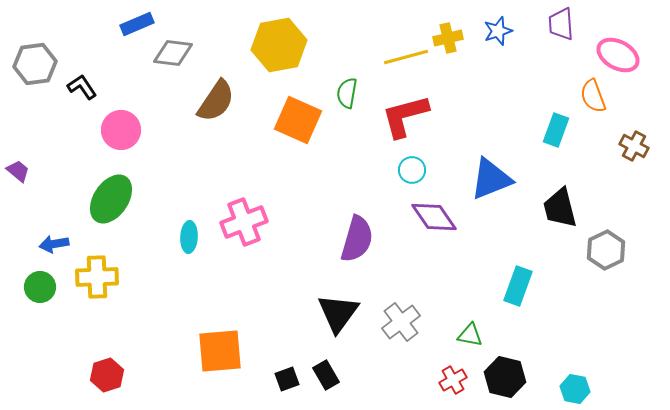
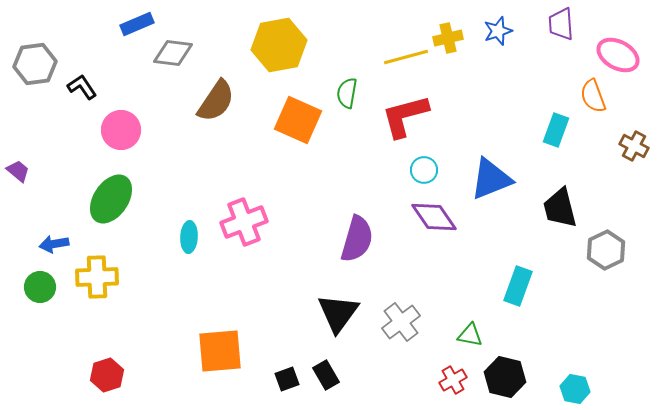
cyan circle at (412, 170): moved 12 px right
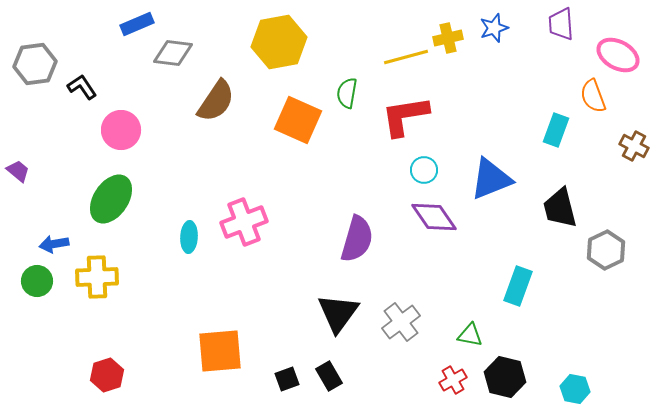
blue star at (498, 31): moved 4 px left, 3 px up
yellow hexagon at (279, 45): moved 3 px up
red L-shape at (405, 116): rotated 6 degrees clockwise
green circle at (40, 287): moved 3 px left, 6 px up
black rectangle at (326, 375): moved 3 px right, 1 px down
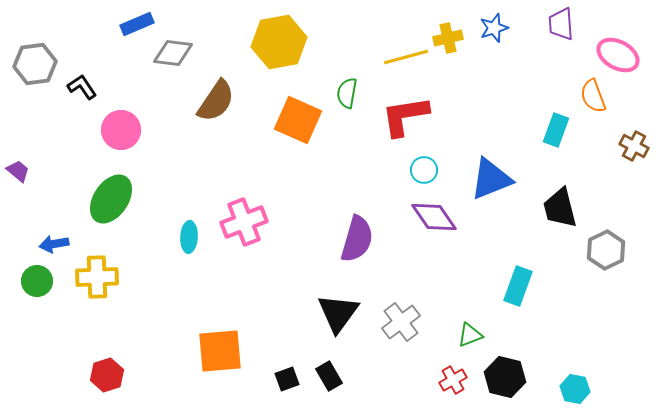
green triangle at (470, 335): rotated 32 degrees counterclockwise
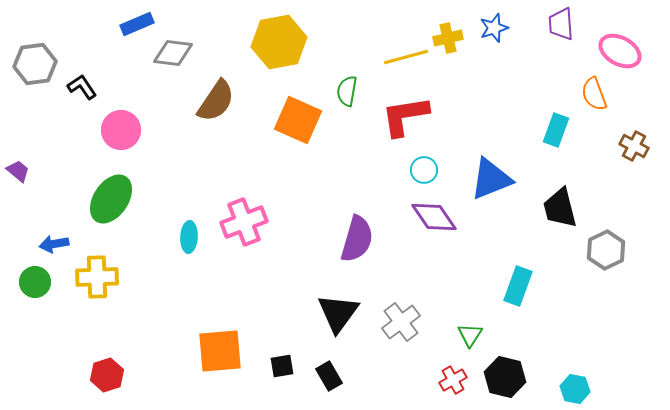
pink ellipse at (618, 55): moved 2 px right, 4 px up
green semicircle at (347, 93): moved 2 px up
orange semicircle at (593, 96): moved 1 px right, 2 px up
green circle at (37, 281): moved 2 px left, 1 px down
green triangle at (470, 335): rotated 36 degrees counterclockwise
black square at (287, 379): moved 5 px left, 13 px up; rotated 10 degrees clockwise
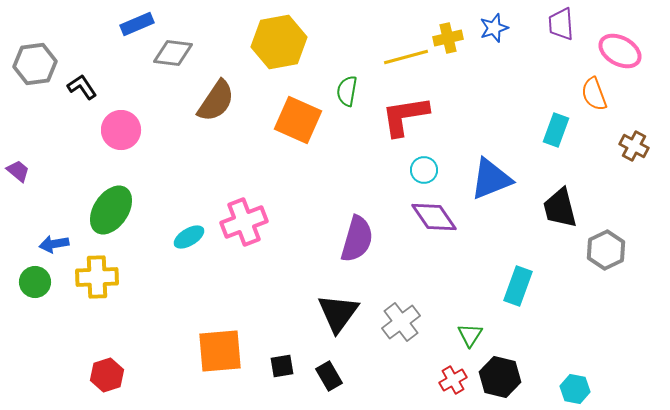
green ellipse at (111, 199): moved 11 px down
cyan ellipse at (189, 237): rotated 56 degrees clockwise
black hexagon at (505, 377): moved 5 px left
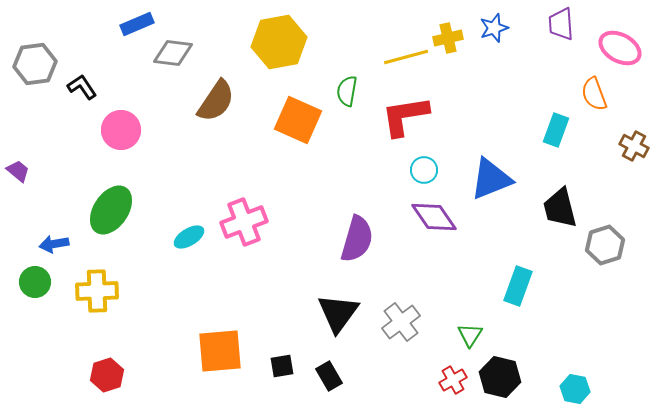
pink ellipse at (620, 51): moved 3 px up
gray hexagon at (606, 250): moved 1 px left, 5 px up; rotated 9 degrees clockwise
yellow cross at (97, 277): moved 14 px down
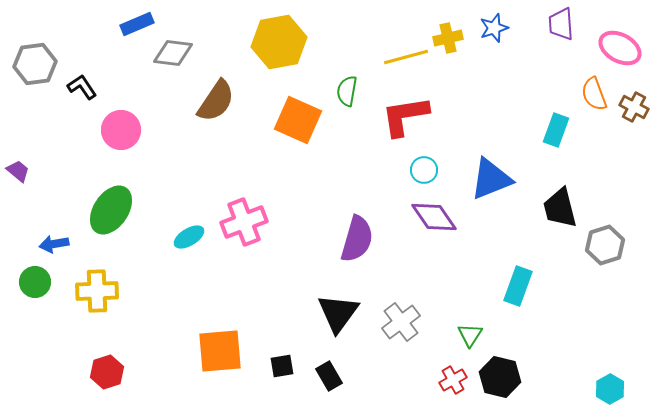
brown cross at (634, 146): moved 39 px up
red hexagon at (107, 375): moved 3 px up
cyan hexagon at (575, 389): moved 35 px right; rotated 20 degrees clockwise
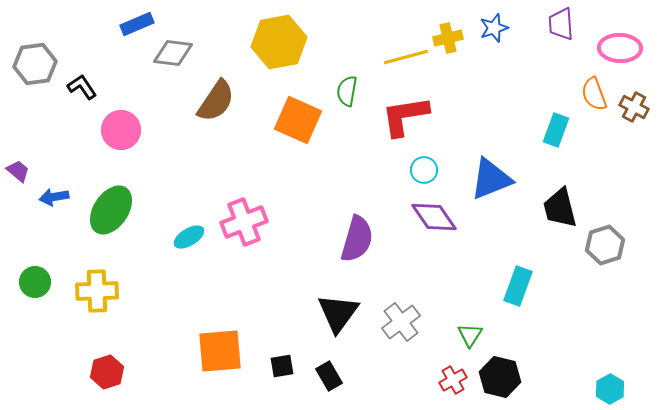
pink ellipse at (620, 48): rotated 27 degrees counterclockwise
blue arrow at (54, 244): moved 47 px up
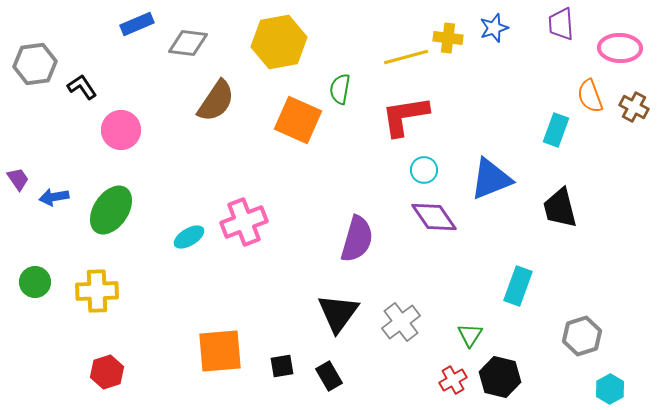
yellow cross at (448, 38): rotated 20 degrees clockwise
gray diamond at (173, 53): moved 15 px right, 10 px up
green semicircle at (347, 91): moved 7 px left, 2 px up
orange semicircle at (594, 94): moved 4 px left, 2 px down
purple trapezoid at (18, 171): moved 8 px down; rotated 15 degrees clockwise
gray hexagon at (605, 245): moved 23 px left, 91 px down
